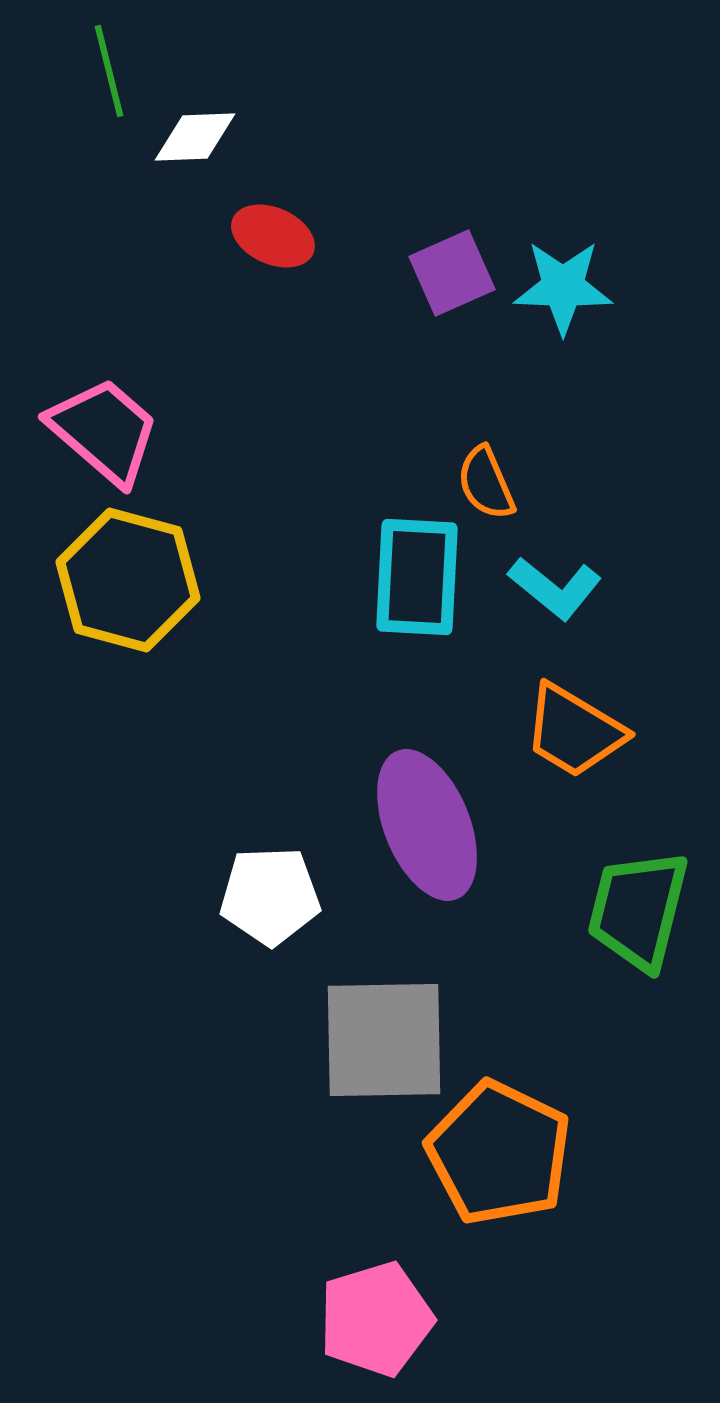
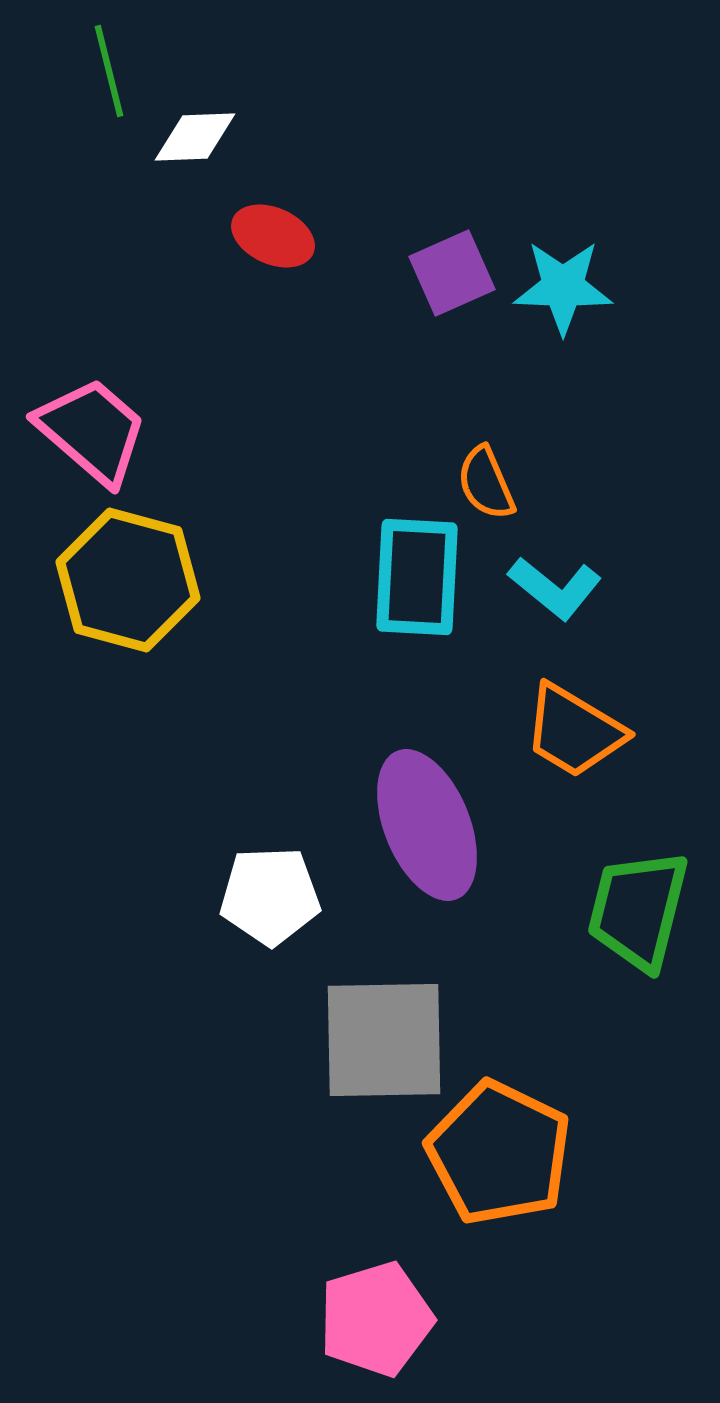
pink trapezoid: moved 12 px left
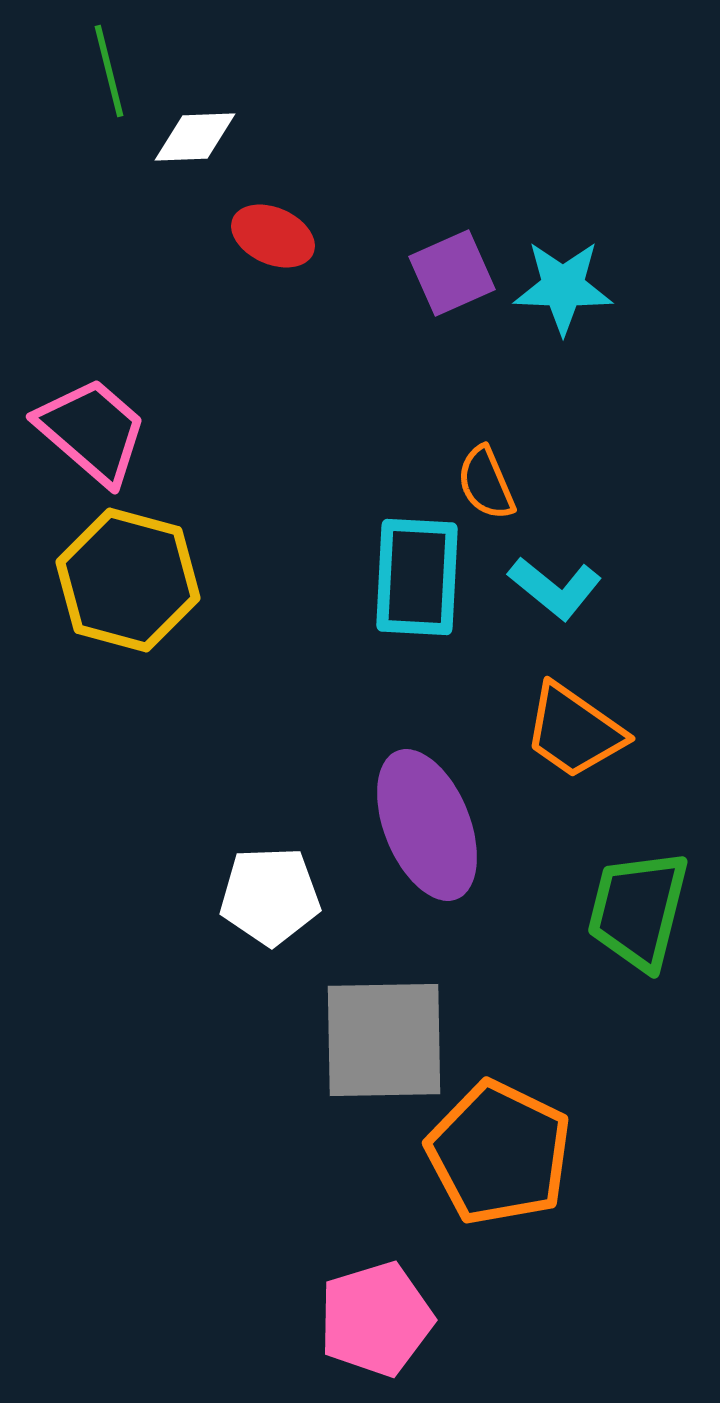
orange trapezoid: rotated 4 degrees clockwise
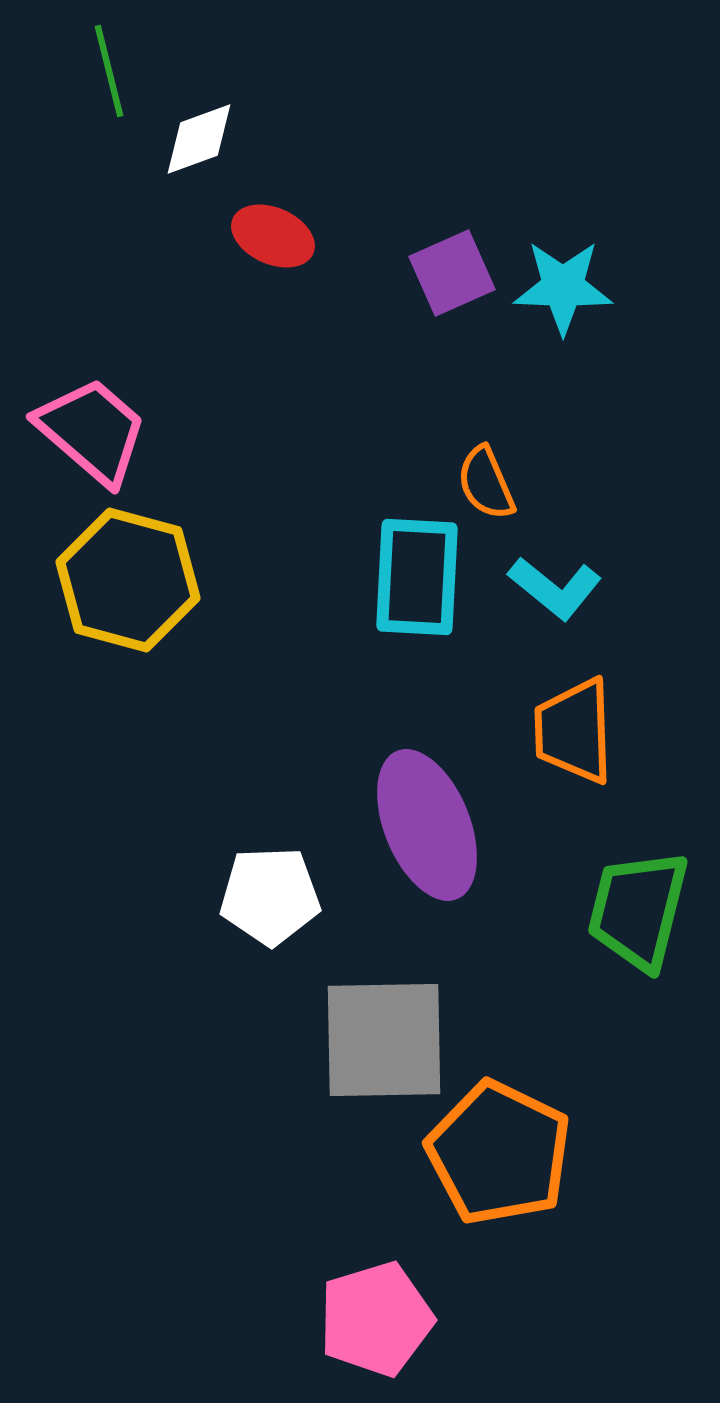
white diamond: moved 4 px right, 2 px down; rotated 18 degrees counterclockwise
orange trapezoid: rotated 53 degrees clockwise
